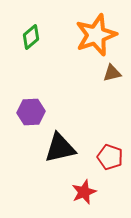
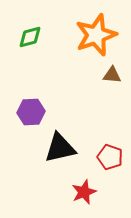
green diamond: moved 1 px left; rotated 25 degrees clockwise
brown triangle: moved 2 px down; rotated 18 degrees clockwise
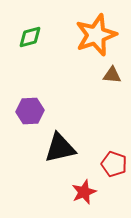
purple hexagon: moved 1 px left, 1 px up
red pentagon: moved 4 px right, 7 px down
